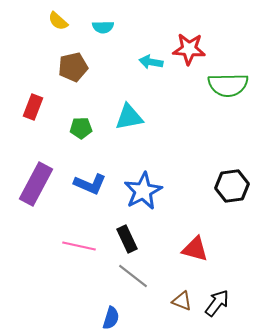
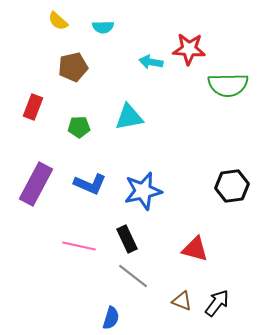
green pentagon: moved 2 px left, 1 px up
blue star: rotated 15 degrees clockwise
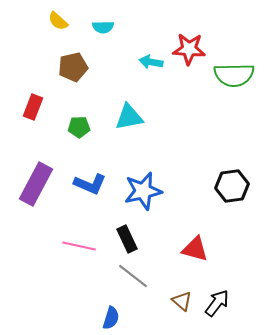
green semicircle: moved 6 px right, 10 px up
brown triangle: rotated 20 degrees clockwise
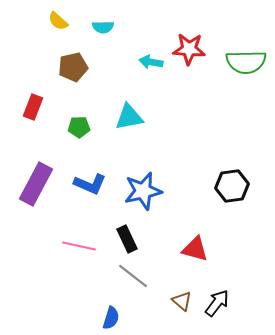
green semicircle: moved 12 px right, 13 px up
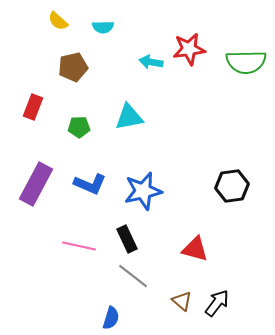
red star: rotated 12 degrees counterclockwise
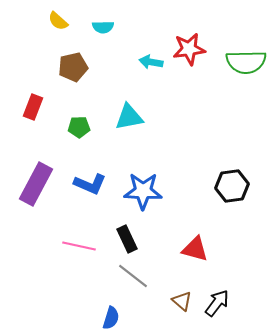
blue star: rotated 15 degrees clockwise
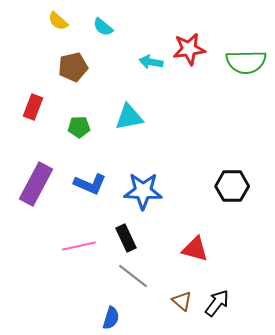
cyan semicircle: rotated 40 degrees clockwise
black hexagon: rotated 8 degrees clockwise
black rectangle: moved 1 px left, 1 px up
pink line: rotated 24 degrees counterclockwise
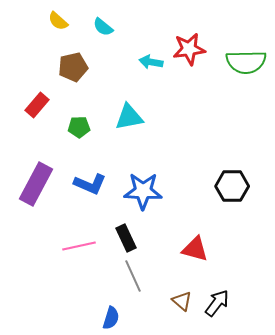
red rectangle: moved 4 px right, 2 px up; rotated 20 degrees clockwise
gray line: rotated 28 degrees clockwise
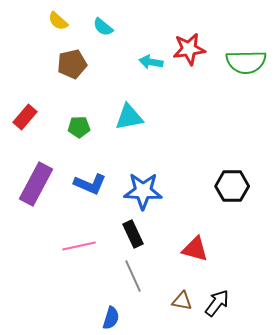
brown pentagon: moved 1 px left, 3 px up
red rectangle: moved 12 px left, 12 px down
black rectangle: moved 7 px right, 4 px up
brown triangle: rotated 30 degrees counterclockwise
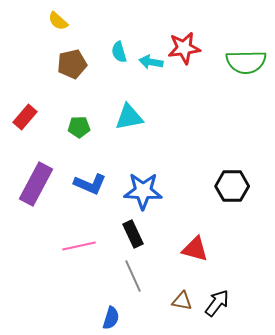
cyan semicircle: moved 16 px right, 25 px down; rotated 35 degrees clockwise
red star: moved 5 px left, 1 px up
